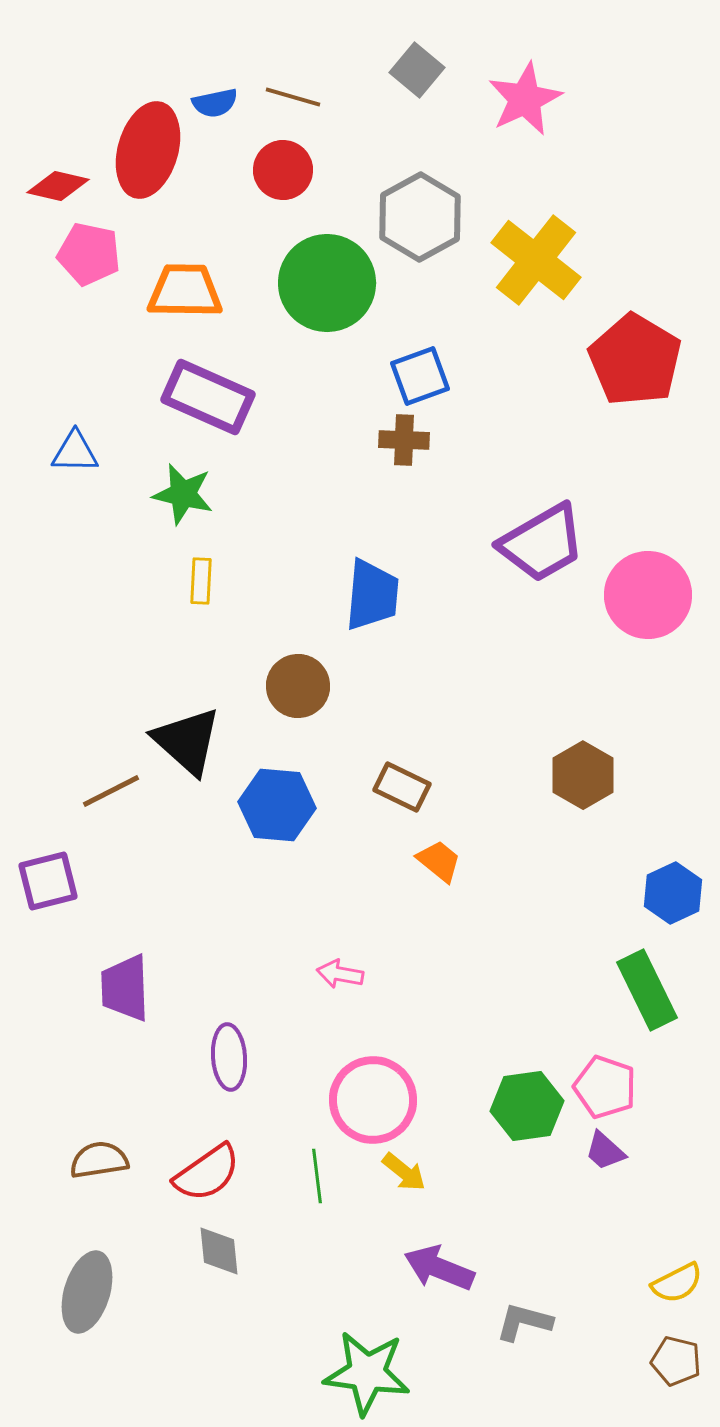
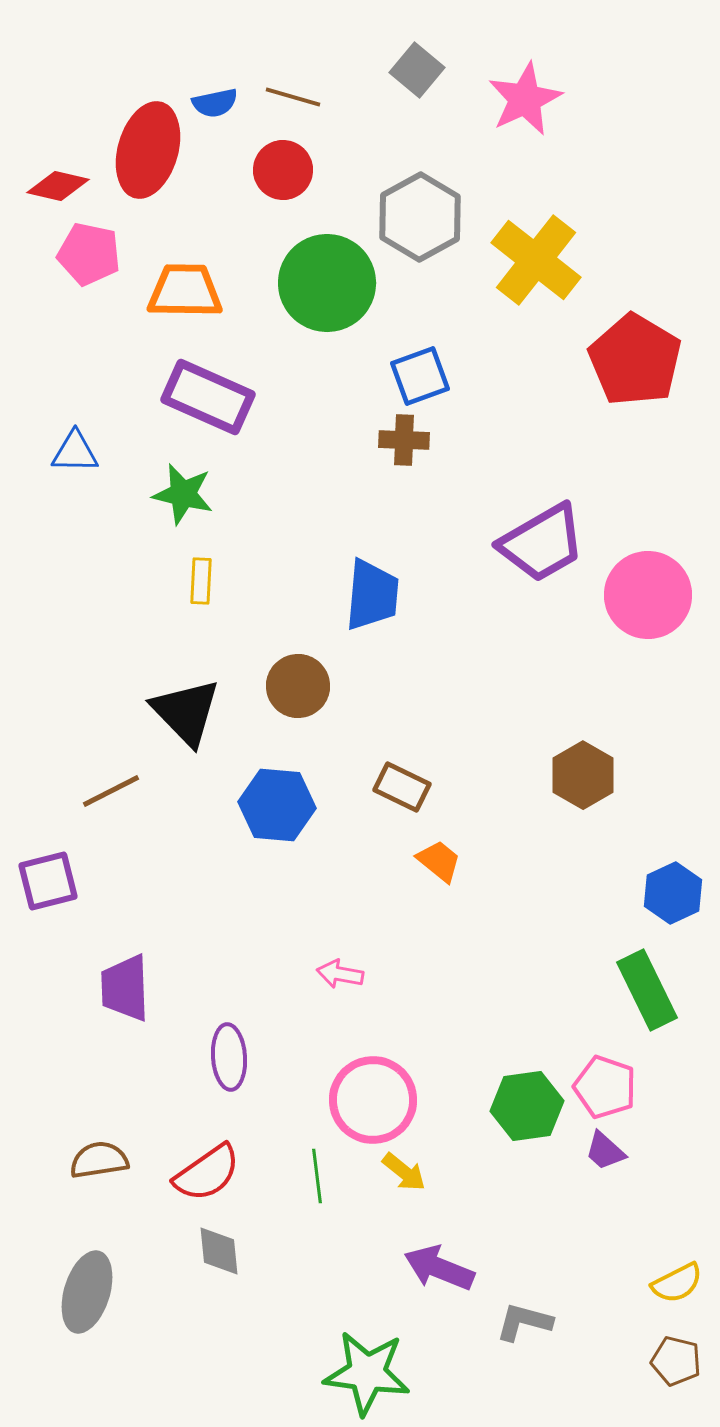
black triangle at (187, 741): moved 1 px left, 29 px up; rotated 4 degrees clockwise
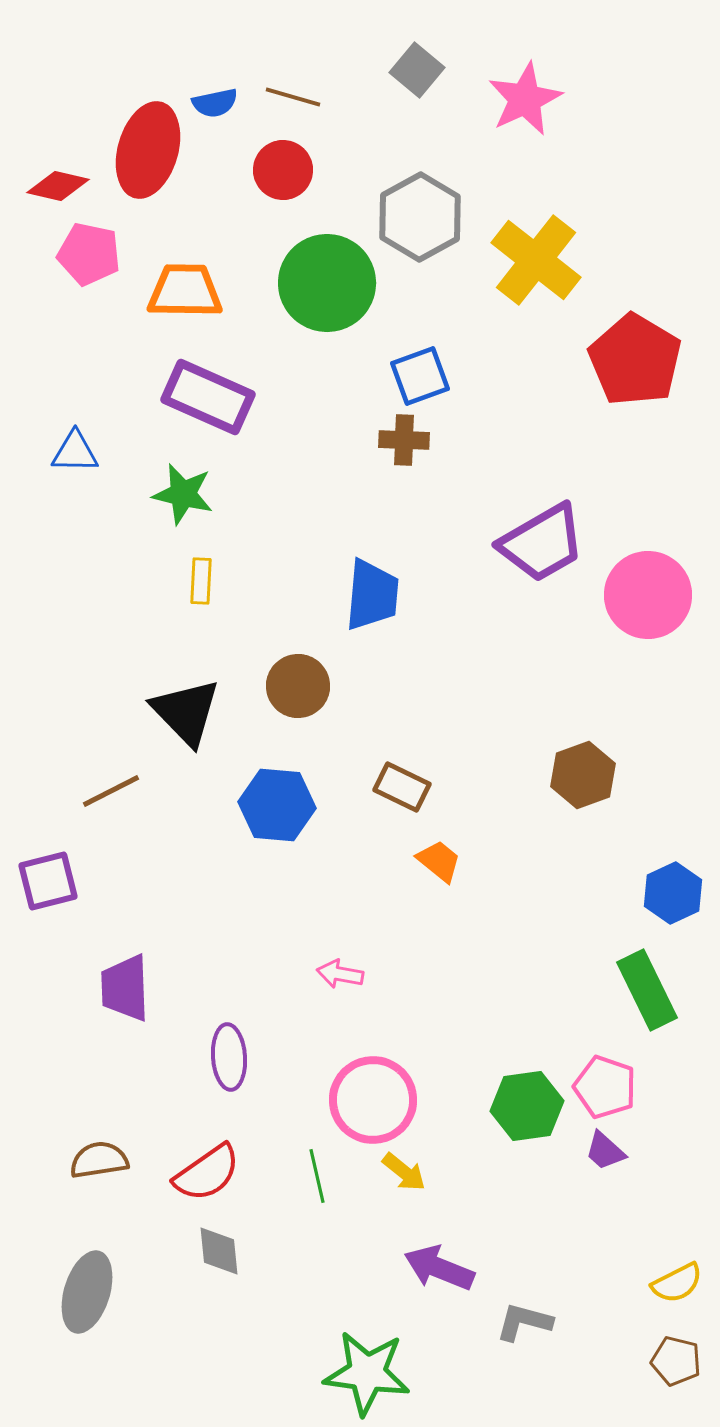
brown hexagon at (583, 775): rotated 10 degrees clockwise
green line at (317, 1176): rotated 6 degrees counterclockwise
